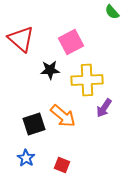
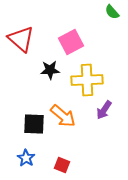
purple arrow: moved 2 px down
black square: rotated 20 degrees clockwise
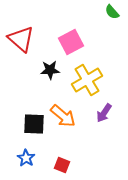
yellow cross: rotated 28 degrees counterclockwise
purple arrow: moved 3 px down
